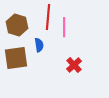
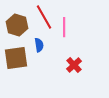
red line: moved 4 px left; rotated 35 degrees counterclockwise
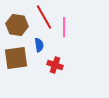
brown hexagon: rotated 10 degrees counterclockwise
red cross: moved 19 px left; rotated 28 degrees counterclockwise
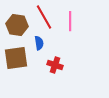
pink line: moved 6 px right, 6 px up
blue semicircle: moved 2 px up
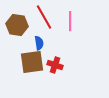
brown square: moved 16 px right, 4 px down
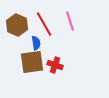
red line: moved 7 px down
pink line: rotated 18 degrees counterclockwise
brown hexagon: rotated 15 degrees clockwise
blue semicircle: moved 3 px left
